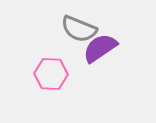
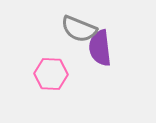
purple semicircle: rotated 63 degrees counterclockwise
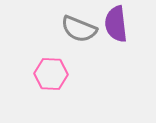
purple semicircle: moved 16 px right, 24 px up
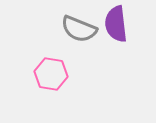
pink hexagon: rotated 8 degrees clockwise
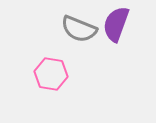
purple semicircle: rotated 27 degrees clockwise
